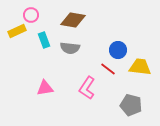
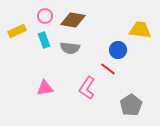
pink circle: moved 14 px right, 1 px down
yellow trapezoid: moved 37 px up
gray pentagon: rotated 25 degrees clockwise
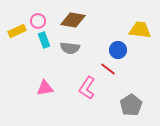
pink circle: moved 7 px left, 5 px down
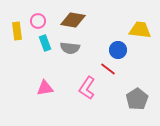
yellow rectangle: rotated 72 degrees counterclockwise
cyan rectangle: moved 1 px right, 3 px down
gray pentagon: moved 6 px right, 6 px up
